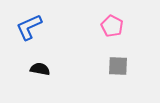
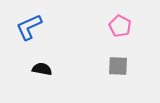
pink pentagon: moved 8 px right
black semicircle: moved 2 px right
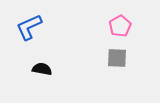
pink pentagon: rotated 15 degrees clockwise
gray square: moved 1 px left, 8 px up
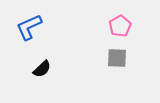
black semicircle: rotated 126 degrees clockwise
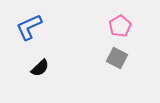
gray square: rotated 25 degrees clockwise
black semicircle: moved 2 px left, 1 px up
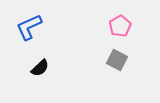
gray square: moved 2 px down
